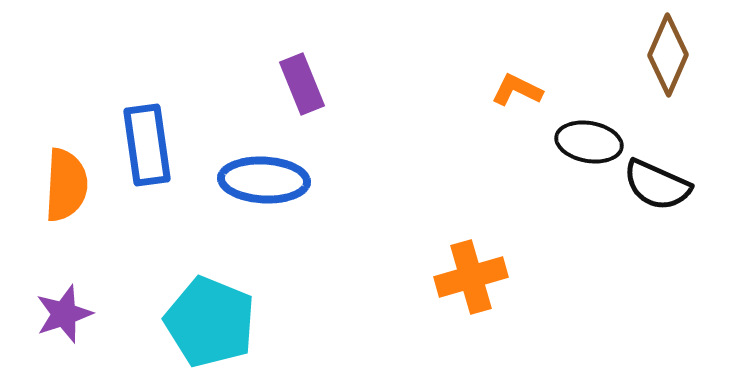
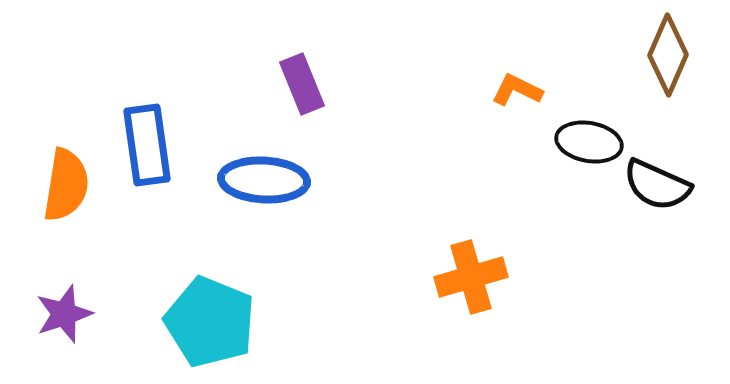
orange semicircle: rotated 6 degrees clockwise
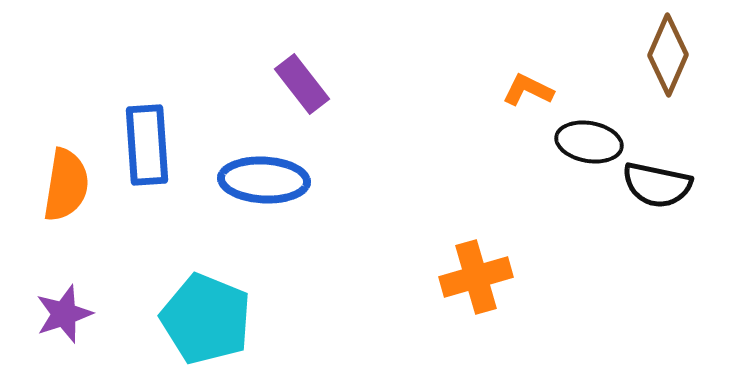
purple rectangle: rotated 16 degrees counterclockwise
orange L-shape: moved 11 px right
blue rectangle: rotated 4 degrees clockwise
black semicircle: rotated 12 degrees counterclockwise
orange cross: moved 5 px right
cyan pentagon: moved 4 px left, 3 px up
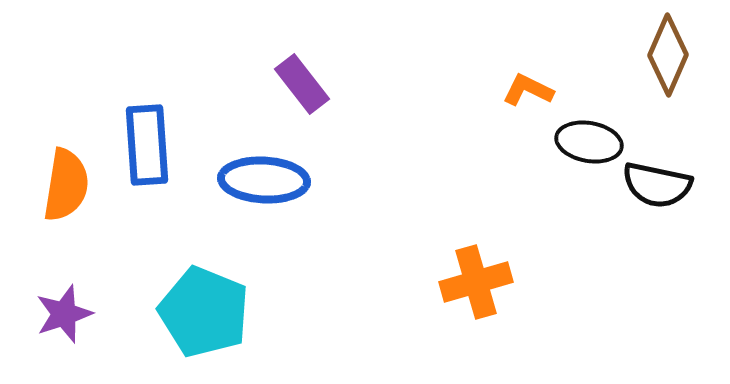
orange cross: moved 5 px down
cyan pentagon: moved 2 px left, 7 px up
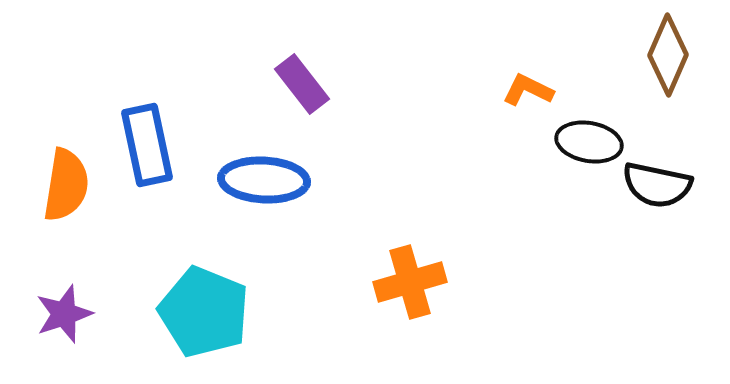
blue rectangle: rotated 8 degrees counterclockwise
orange cross: moved 66 px left
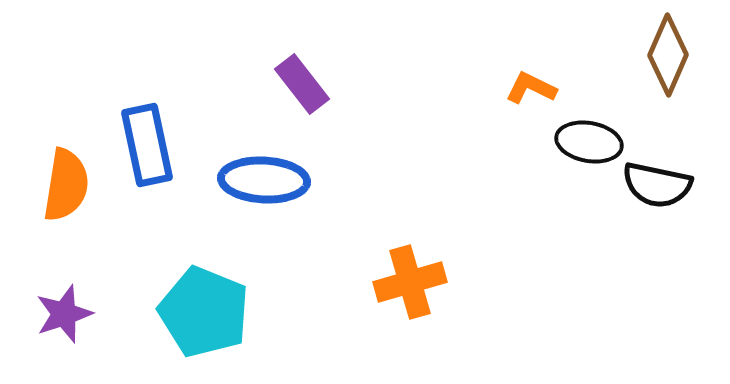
orange L-shape: moved 3 px right, 2 px up
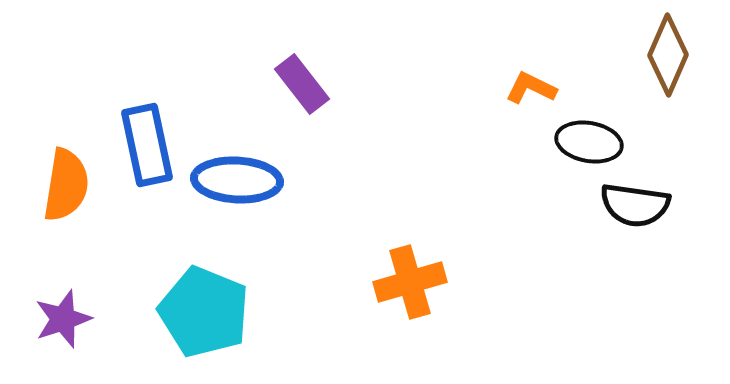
blue ellipse: moved 27 px left
black semicircle: moved 22 px left, 20 px down; rotated 4 degrees counterclockwise
purple star: moved 1 px left, 5 px down
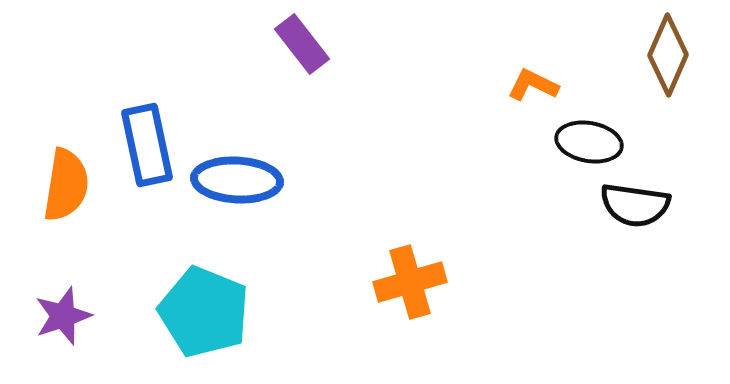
purple rectangle: moved 40 px up
orange L-shape: moved 2 px right, 3 px up
purple star: moved 3 px up
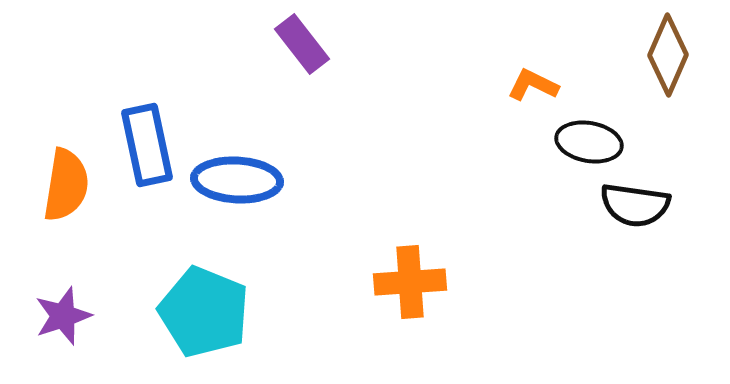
orange cross: rotated 12 degrees clockwise
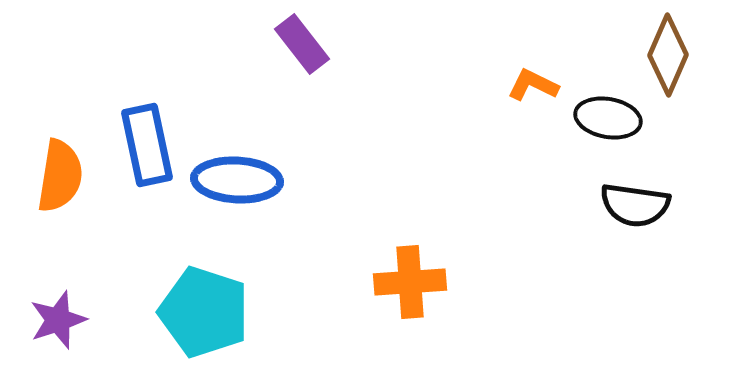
black ellipse: moved 19 px right, 24 px up
orange semicircle: moved 6 px left, 9 px up
cyan pentagon: rotated 4 degrees counterclockwise
purple star: moved 5 px left, 4 px down
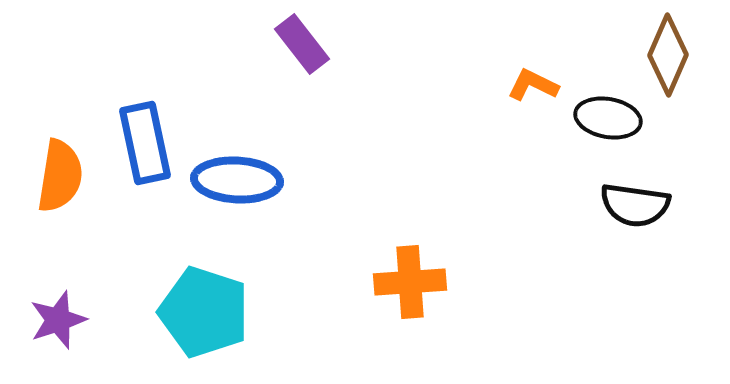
blue rectangle: moved 2 px left, 2 px up
